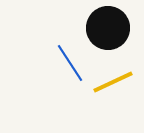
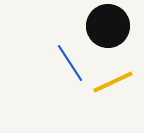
black circle: moved 2 px up
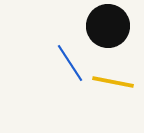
yellow line: rotated 36 degrees clockwise
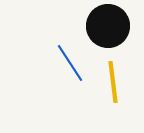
yellow line: rotated 72 degrees clockwise
